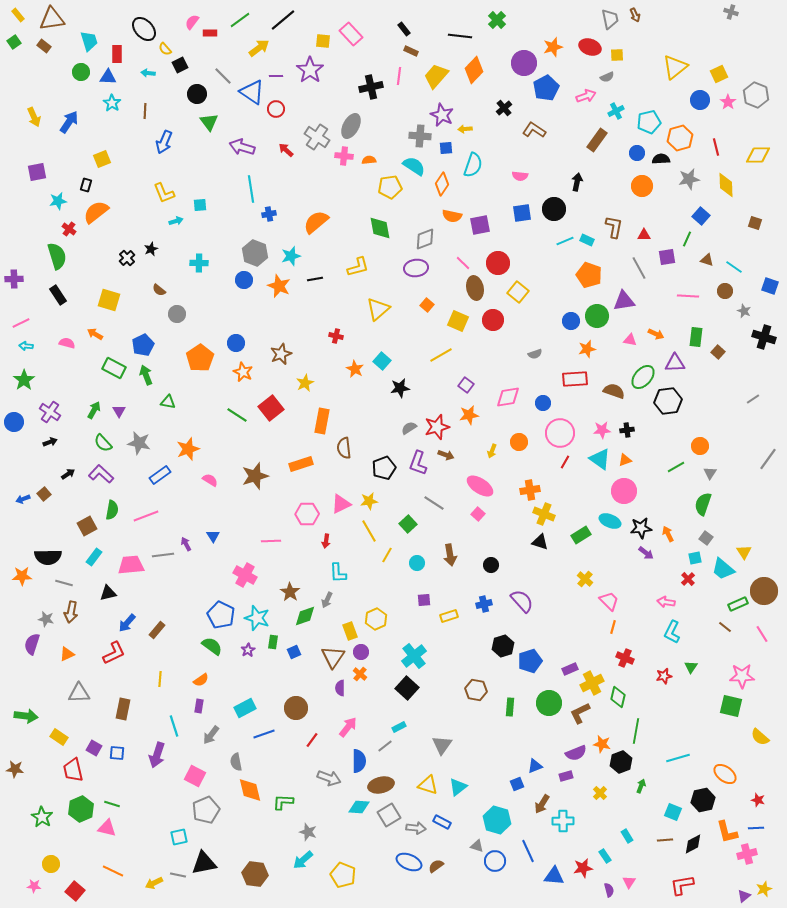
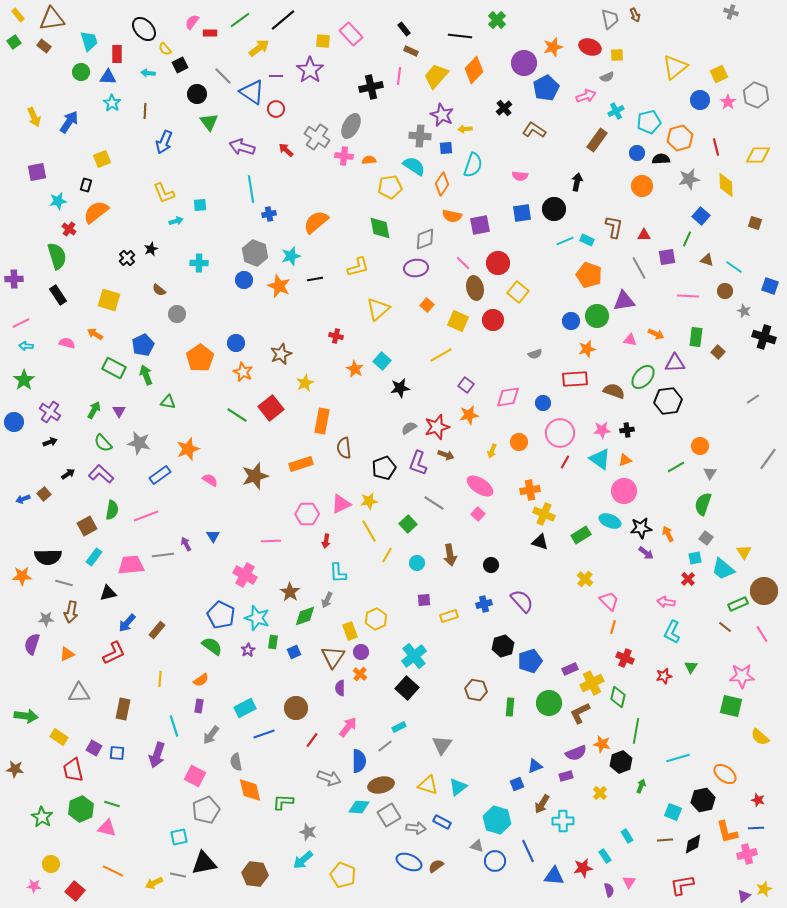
gray star at (46, 619): rotated 14 degrees counterclockwise
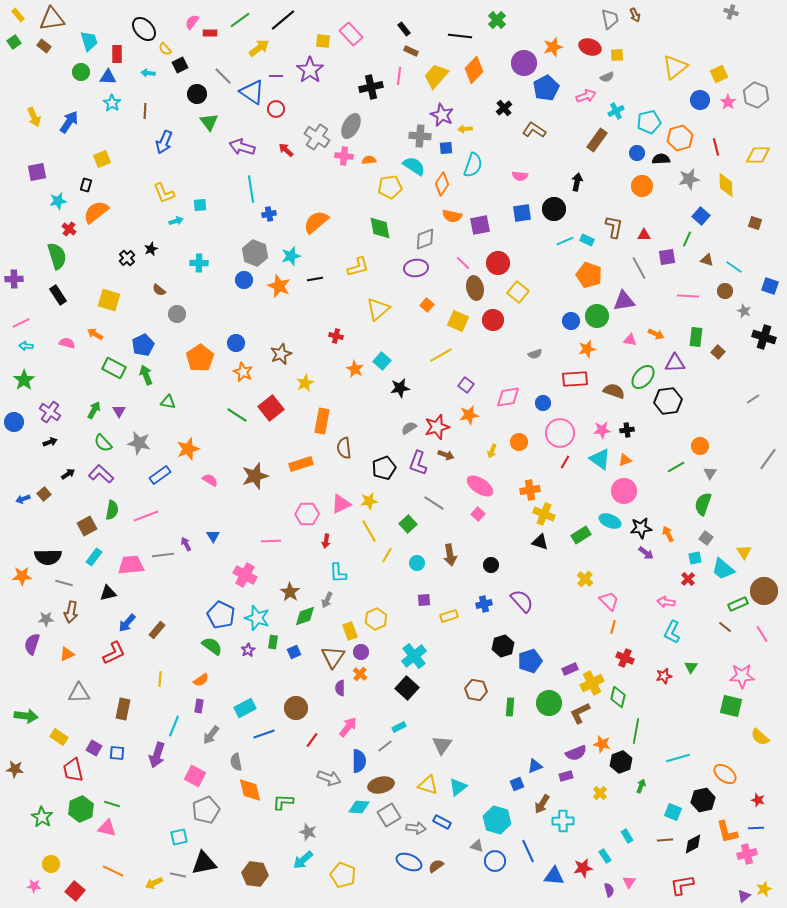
cyan line at (174, 726): rotated 40 degrees clockwise
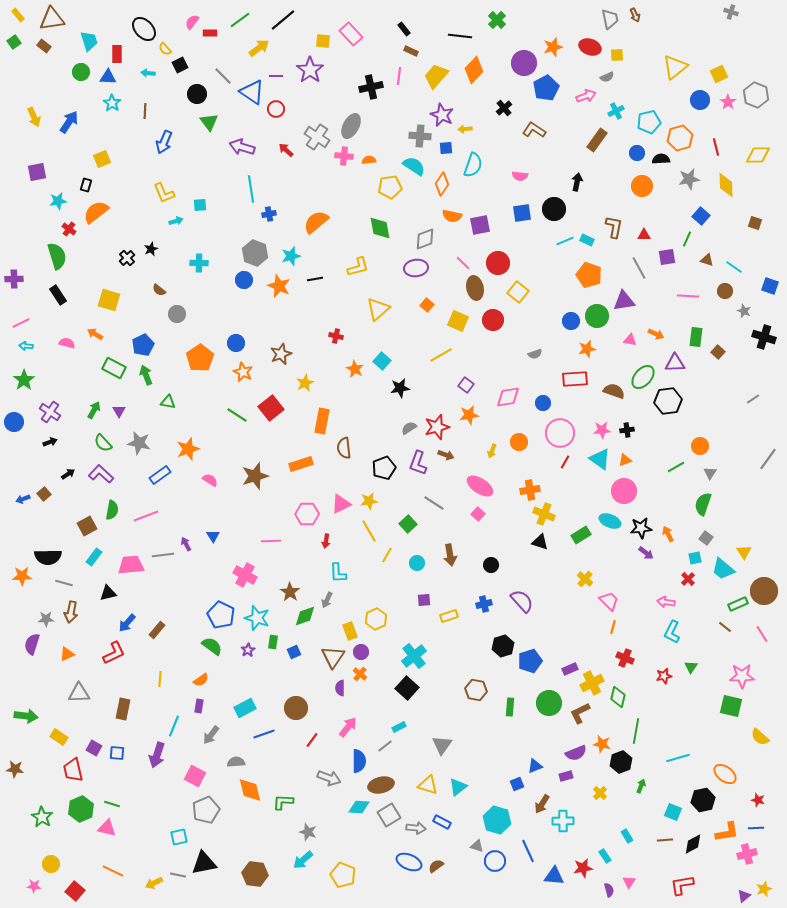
gray semicircle at (236, 762): rotated 96 degrees clockwise
orange L-shape at (727, 832): rotated 85 degrees counterclockwise
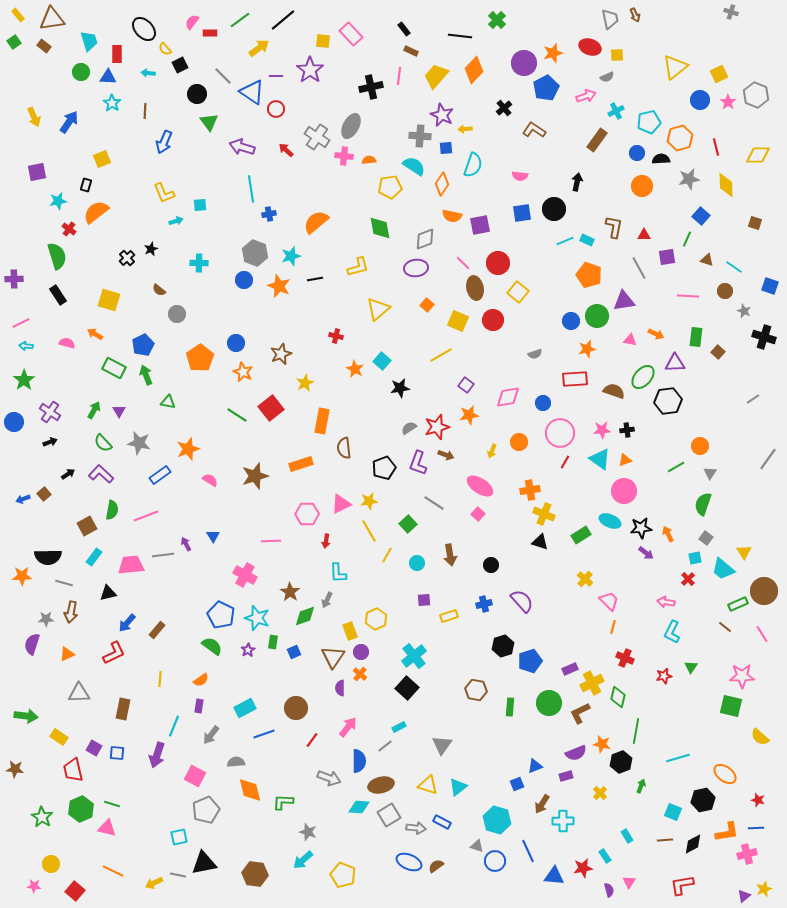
orange star at (553, 47): moved 6 px down
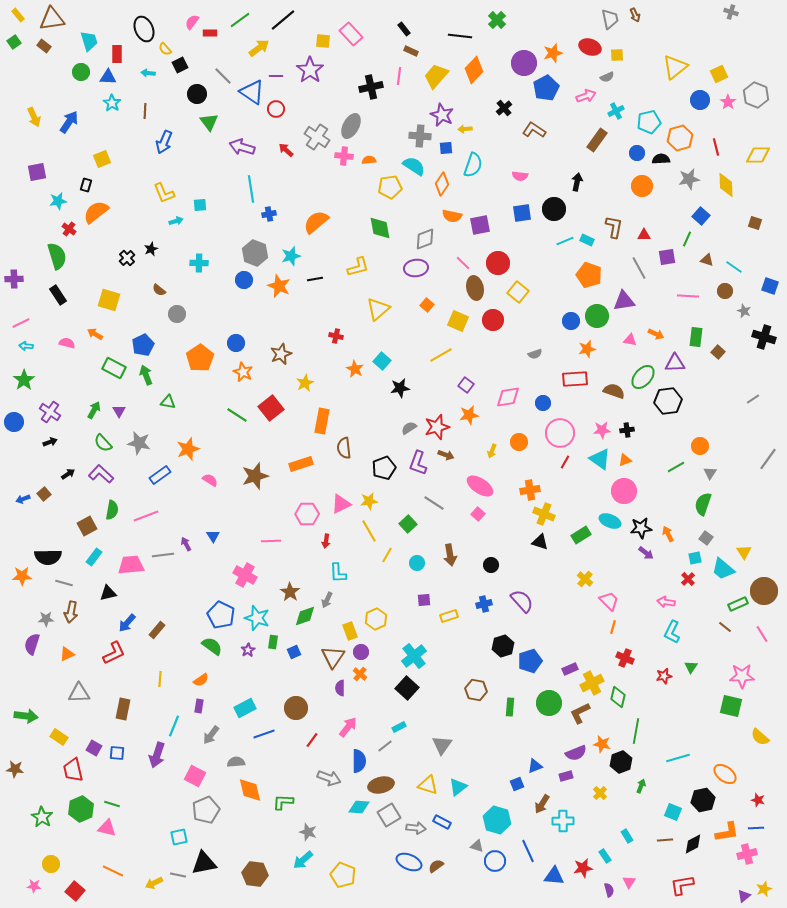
black ellipse at (144, 29): rotated 20 degrees clockwise
